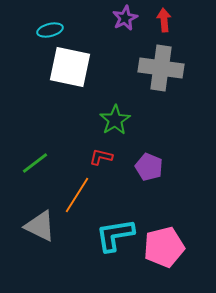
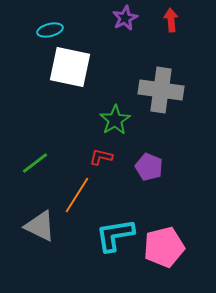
red arrow: moved 7 px right
gray cross: moved 22 px down
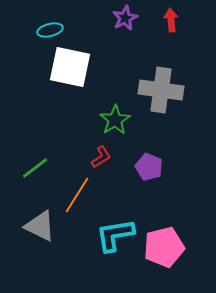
red L-shape: rotated 135 degrees clockwise
green line: moved 5 px down
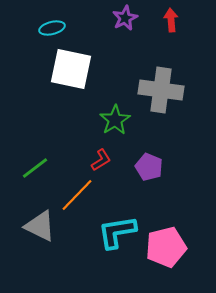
cyan ellipse: moved 2 px right, 2 px up
white square: moved 1 px right, 2 px down
red L-shape: moved 3 px down
orange line: rotated 12 degrees clockwise
cyan L-shape: moved 2 px right, 3 px up
pink pentagon: moved 2 px right
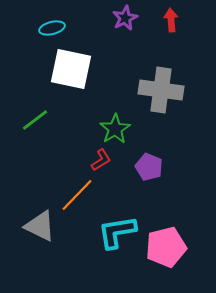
green star: moved 9 px down
green line: moved 48 px up
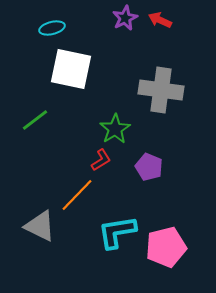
red arrow: moved 11 px left; rotated 60 degrees counterclockwise
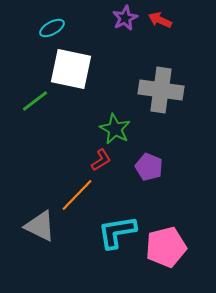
cyan ellipse: rotated 15 degrees counterclockwise
green line: moved 19 px up
green star: rotated 12 degrees counterclockwise
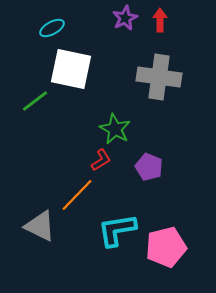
red arrow: rotated 65 degrees clockwise
gray cross: moved 2 px left, 13 px up
cyan L-shape: moved 2 px up
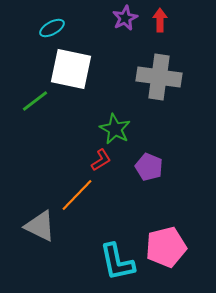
cyan L-shape: moved 32 px down; rotated 93 degrees counterclockwise
